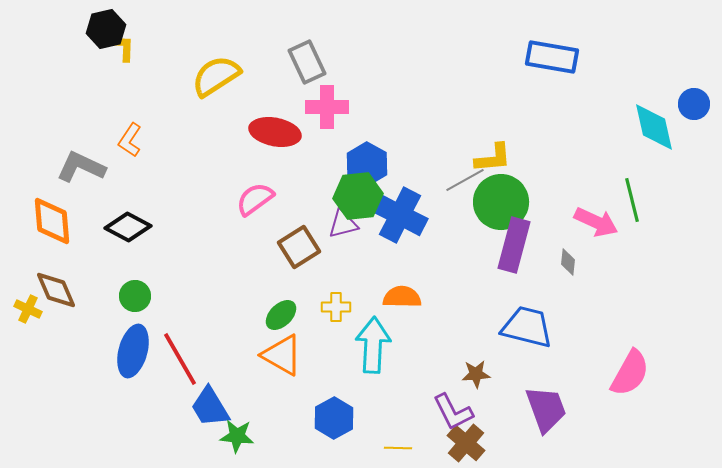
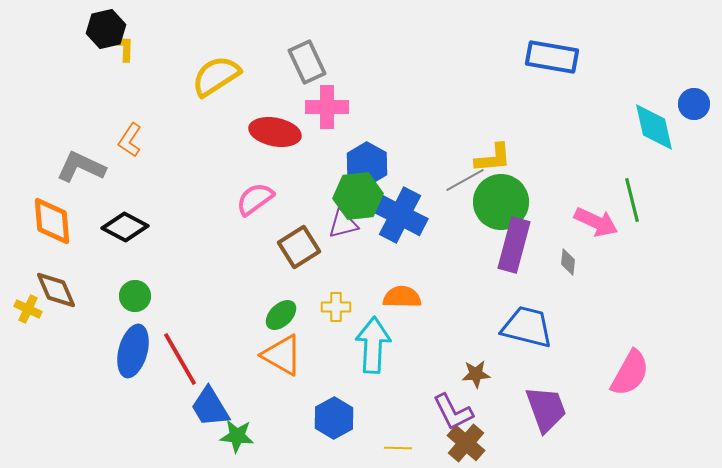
black diamond at (128, 227): moved 3 px left
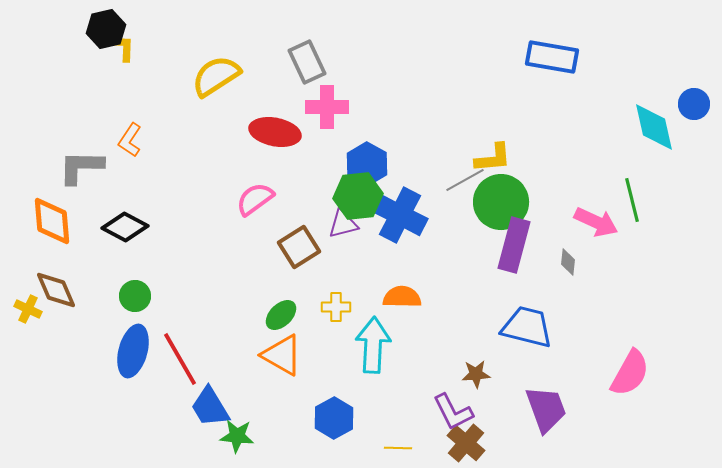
gray L-shape at (81, 167): rotated 24 degrees counterclockwise
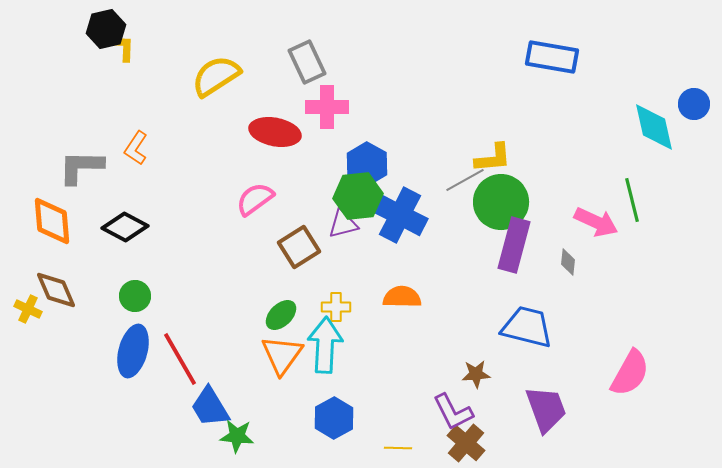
orange L-shape at (130, 140): moved 6 px right, 8 px down
cyan arrow at (373, 345): moved 48 px left
orange triangle at (282, 355): rotated 36 degrees clockwise
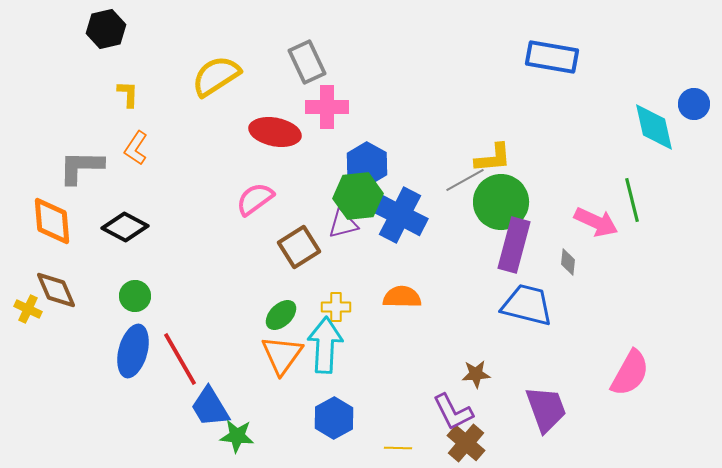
yellow L-shape at (124, 48): moved 4 px right, 46 px down
blue trapezoid at (527, 327): moved 22 px up
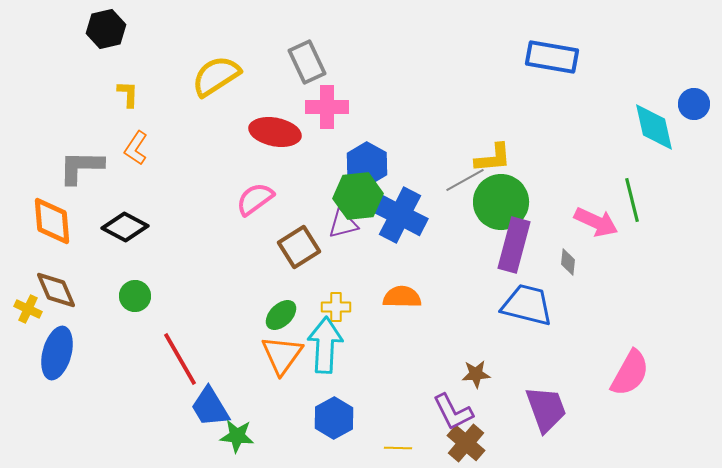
blue ellipse at (133, 351): moved 76 px left, 2 px down
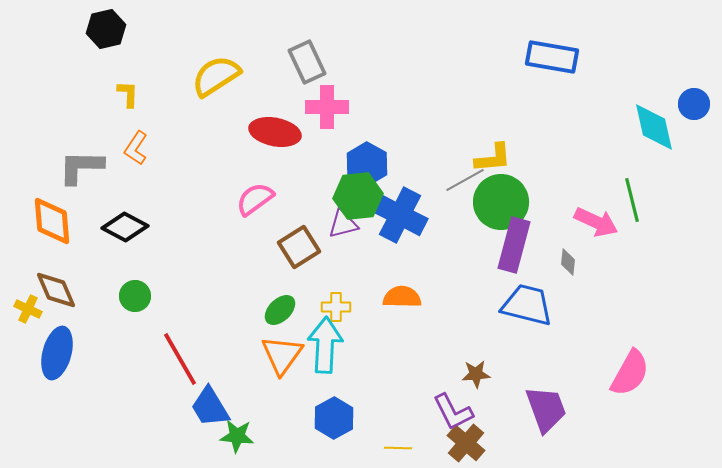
green ellipse at (281, 315): moved 1 px left, 5 px up
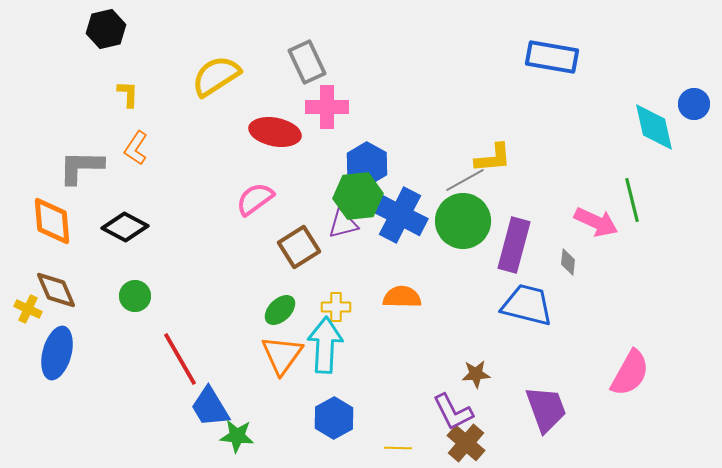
green circle at (501, 202): moved 38 px left, 19 px down
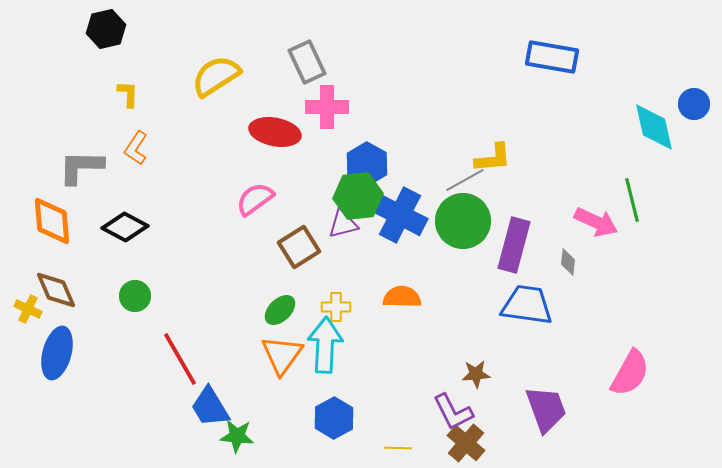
blue trapezoid at (527, 305): rotated 6 degrees counterclockwise
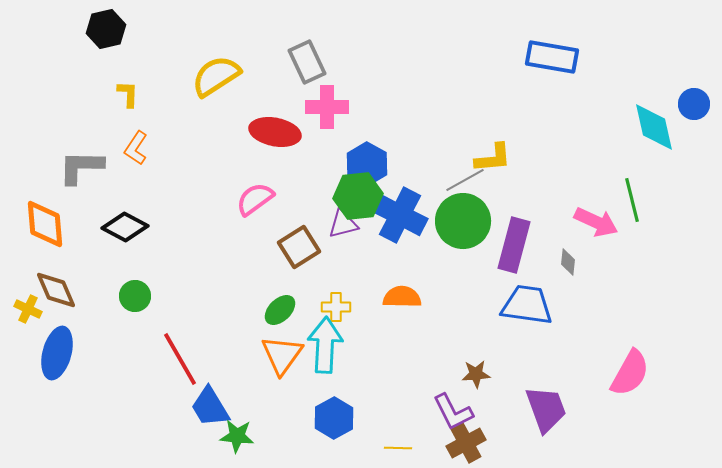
orange diamond at (52, 221): moved 7 px left, 3 px down
brown cross at (466, 443): rotated 21 degrees clockwise
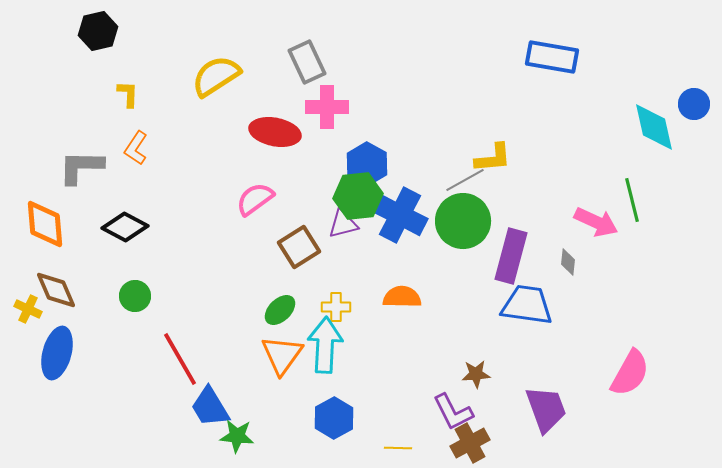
black hexagon at (106, 29): moved 8 px left, 2 px down
purple rectangle at (514, 245): moved 3 px left, 11 px down
brown cross at (466, 443): moved 4 px right
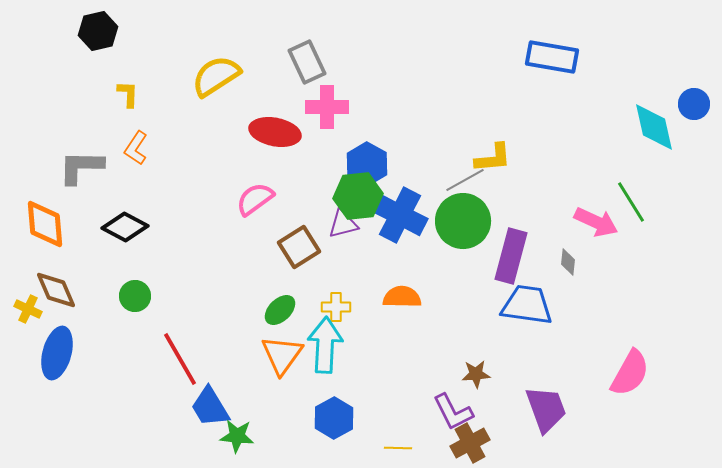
green line at (632, 200): moved 1 px left, 2 px down; rotated 18 degrees counterclockwise
